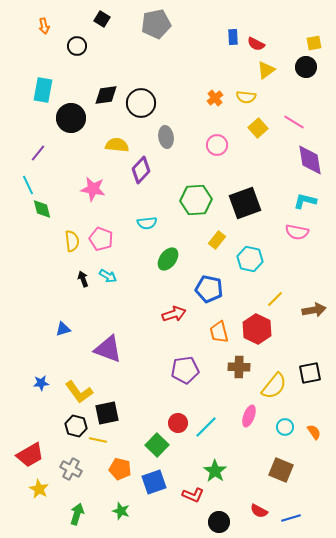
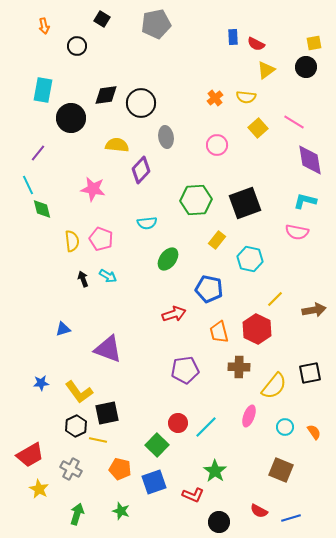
black hexagon at (76, 426): rotated 20 degrees clockwise
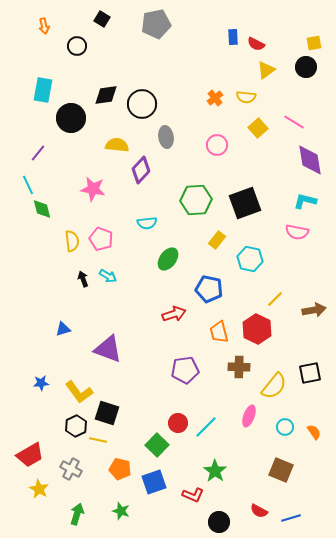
black circle at (141, 103): moved 1 px right, 1 px down
black square at (107, 413): rotated 30 degrees clockwise
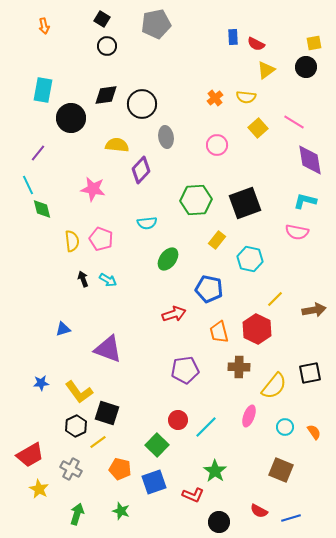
black circle at (77, 46): moved 30 px right
cyan arrow at (108, 276): moved 4 px down
red circle at (178, 423): moved 3 px up
yellow line at (98, 440): moved 2 px down; rotated 48 degrees counterclockwise
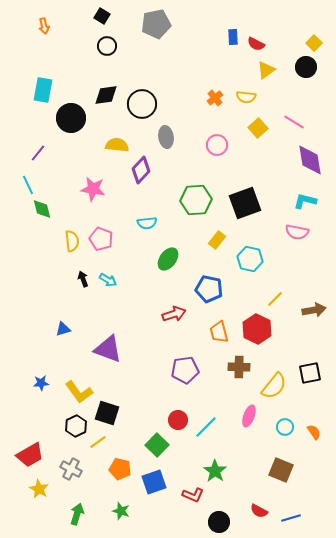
black square at (102, 19): moved 3 px up
yellow square at (314, 43): rotated 35 degrees counterclockwise
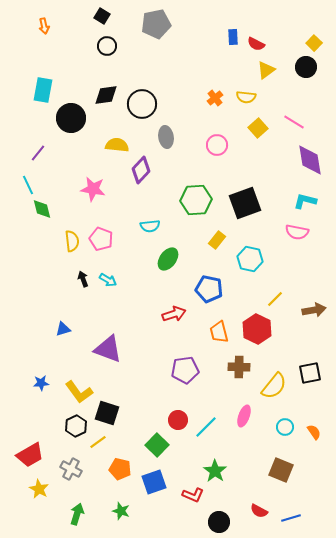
cyan semicircle at (147, 223): moved 3 px right, 3 px down
pink ellipse at (249, 416): moved 5 px left
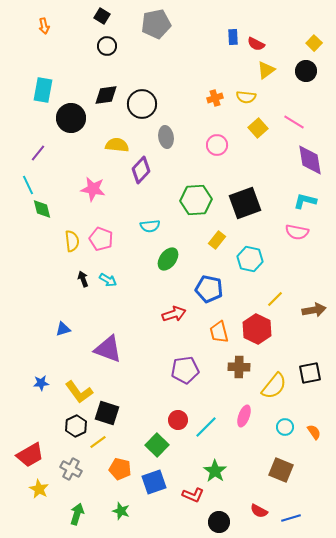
black circle at (306, 67): moved 4 px down
orange cross at (215, 98): rotated 21 degrees clockwise
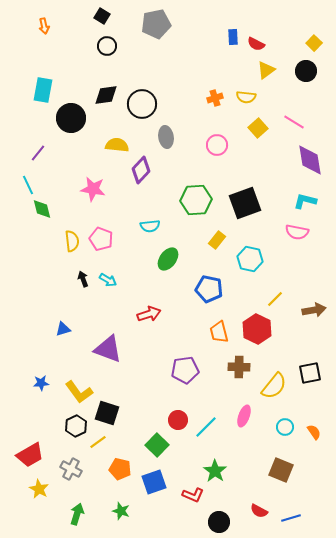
red arrow at (174, 314): moved 25 px left
